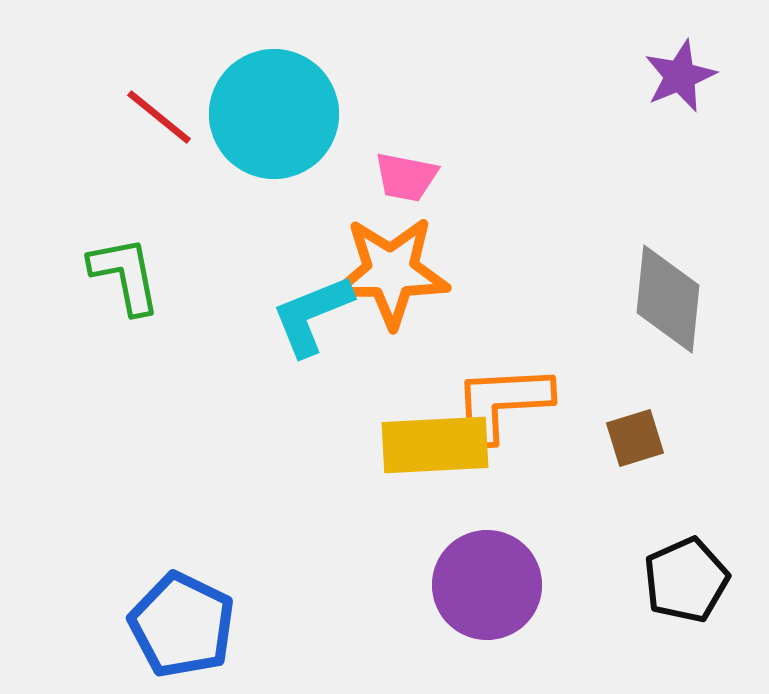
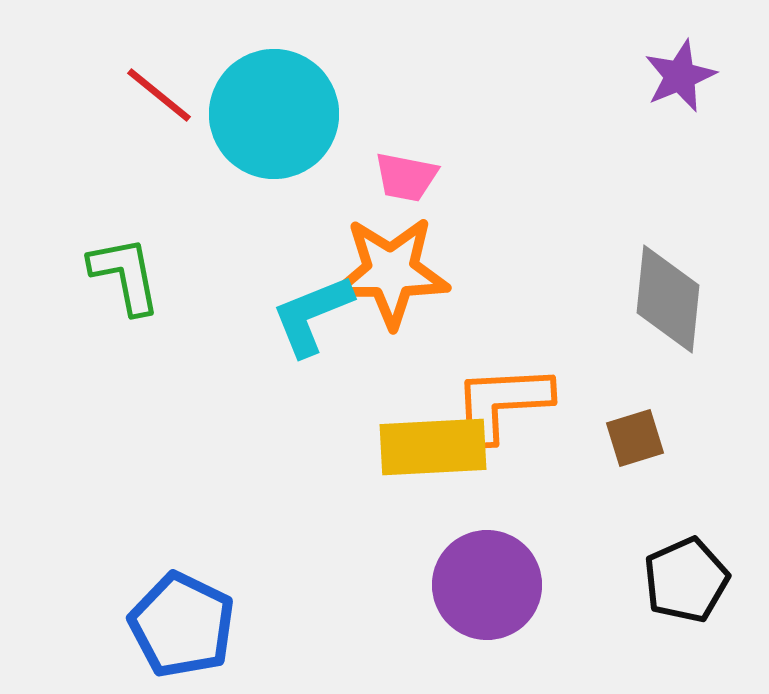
red line: moved 22 px up
yellow rectangle: moved 2 px left, 2 px down
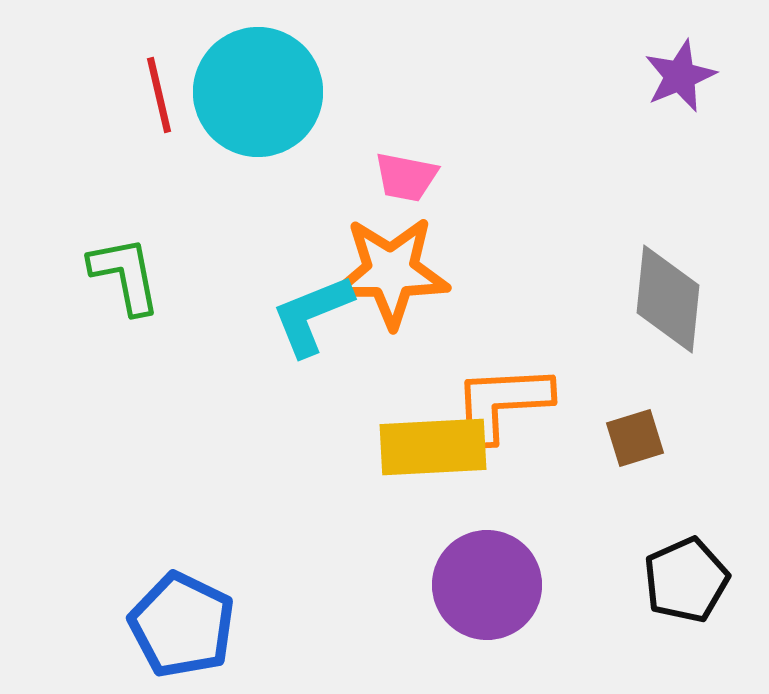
red line: rotated 38 degrees clockwise
cyan circle: moved 16 px left, 22 px up
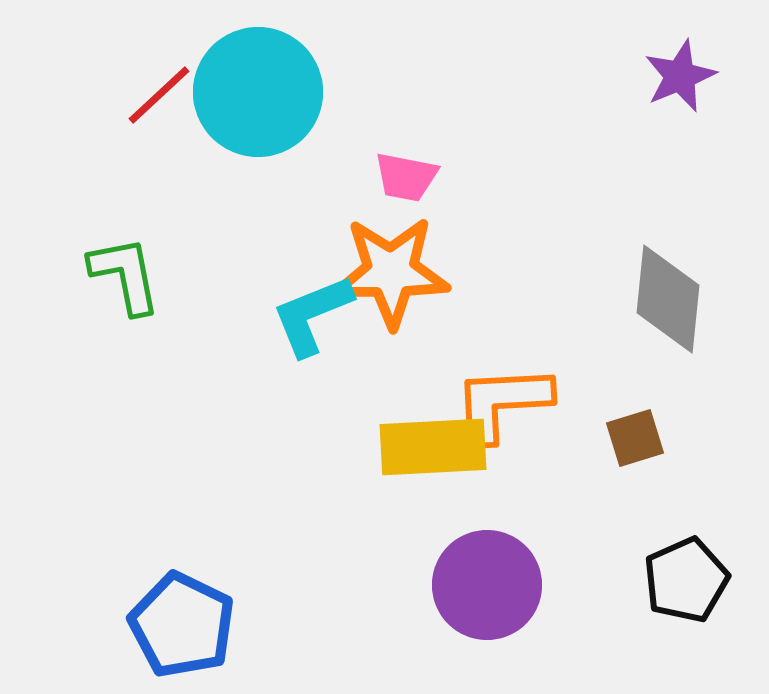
red line: rotated 60 degrees clockwise
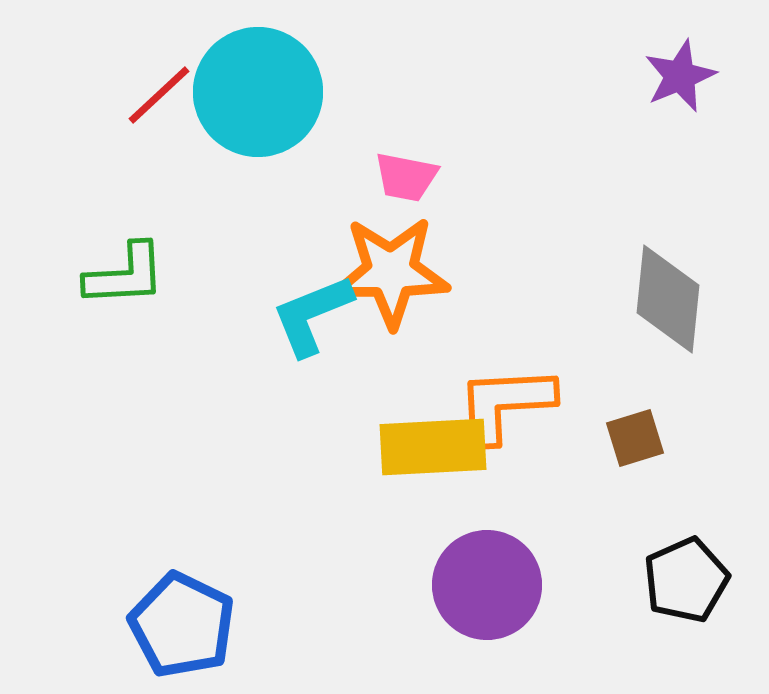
green L-shape: rotated 98 degrees clockwise
orange L-shape: moved 3 px right, 1 px down
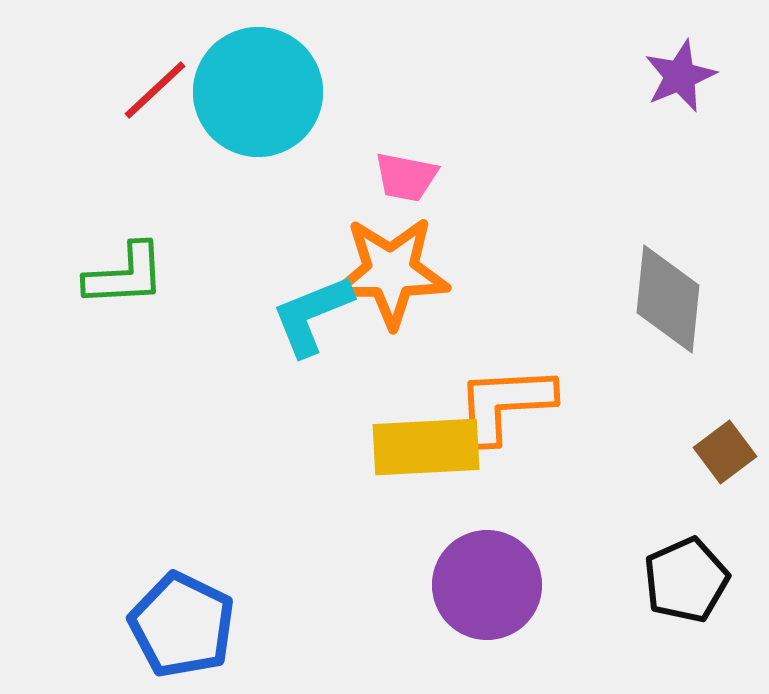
red line: moved 4 px left, 5 px up
brown square: moved 90 px right, 14 px down; rotated 20 degrees counterclockwise
yellow rectangle: moved 7 px left
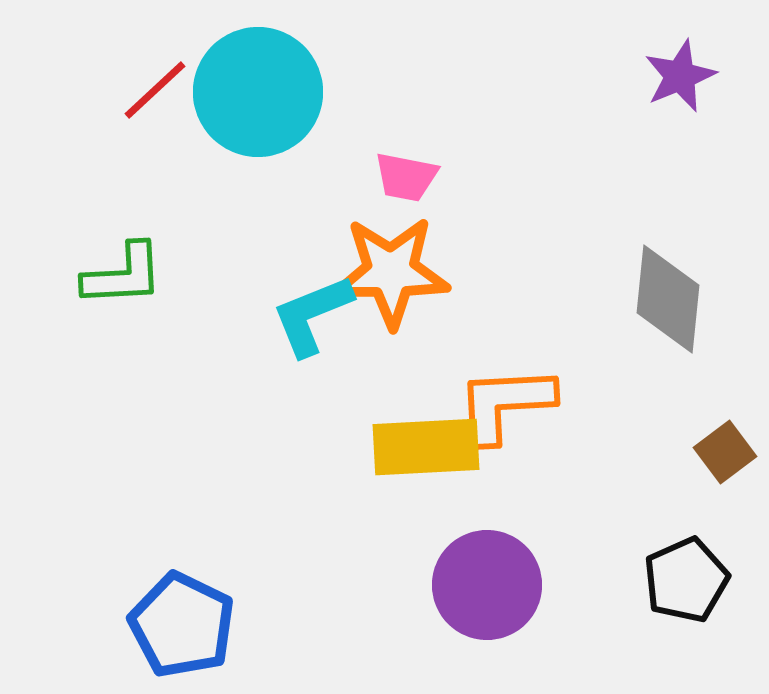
green L-shape: moved 2 px left
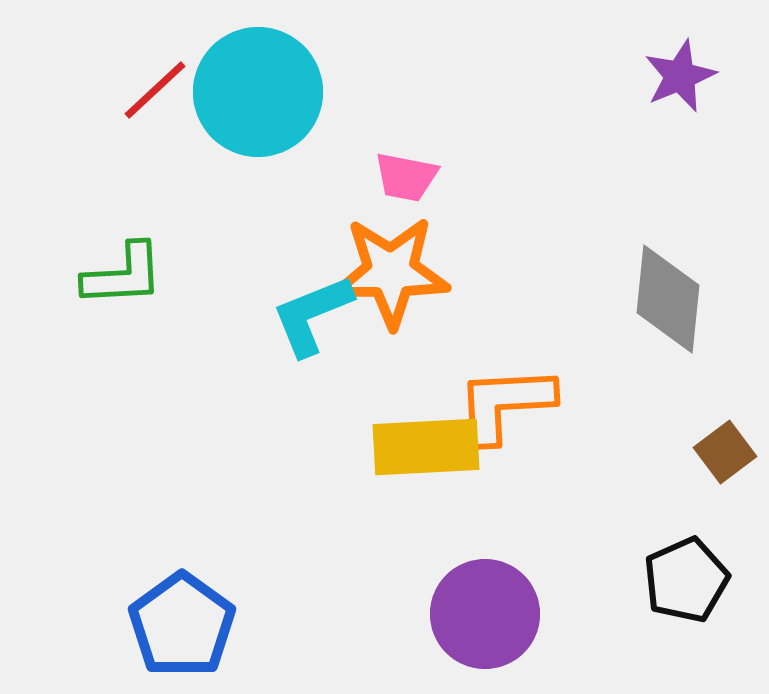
purple circle: moved 2 px left, 29 px down
blue pentagon: rotated 10 degrees clockwise
